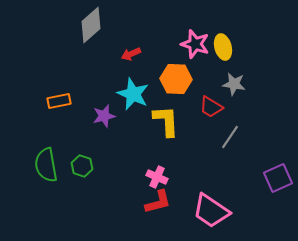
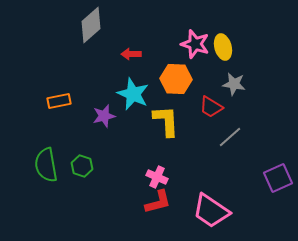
red arrow: rotated 24 degrees clockwise
gray line: rotated 15 degrees clockwise
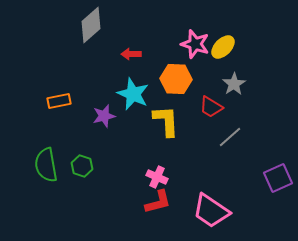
yellow ellipse: rotated 60 degrees clockwise
gray star: rotated 30 degrees clockwise
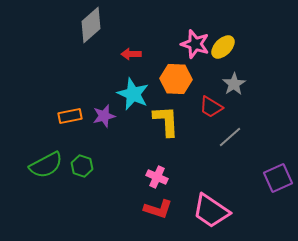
orange rectangle: moved 11 px right, 15 px down
green semicircle: rotated 108 degrees counterclockwise
red L-shape: moved 7 px down; rotated 32 degrees clockwise
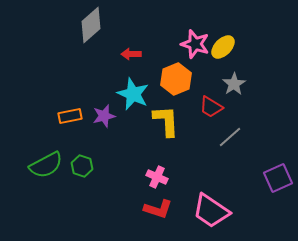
orange hexagon: rotated 24 degrees counterclockwise
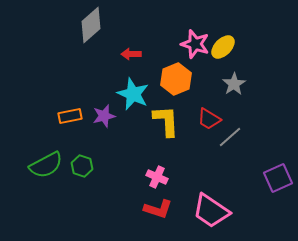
red trapezoid: moved 2 px left, 12 px down
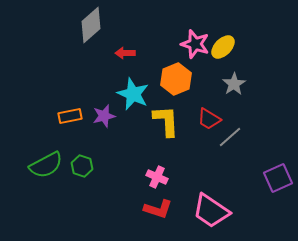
red arrow: moved 6 px left, 1 px up
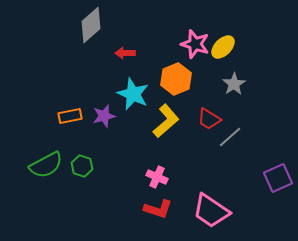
yellow L-shape: rotated 52 degrees clockwise
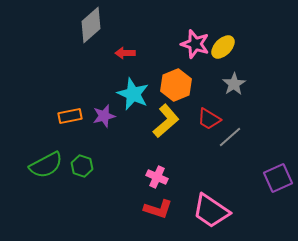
orange hexagon: moved 6 px down
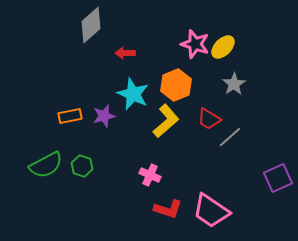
pink cross: moved 7 px left, 2 px up
red L-shape: moved 10 px right
